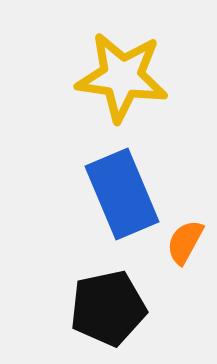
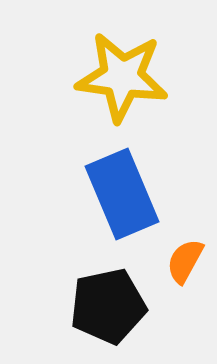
orange semicircle: moved 19 px down
black pentagon: moved 2 px up
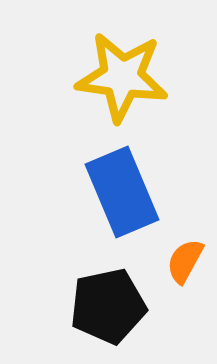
blue rectangle: moved 2 px up
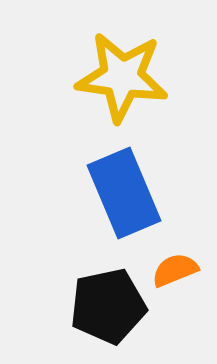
blue rectangle: moved 2 px right, 1 px down
orange semicircle: moved 10 px left, 9 px down; rotated 39 degrees clockwise
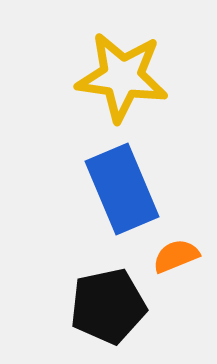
blue rectangle: moved 2 px left, 4 px up
orange semicircle: moved 1 px right, 14 px up
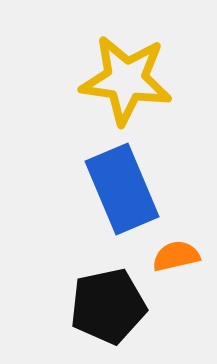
yellow star: moved 4 px right, 3 px down
orange semicircle: rotated 9 degrees clockwise
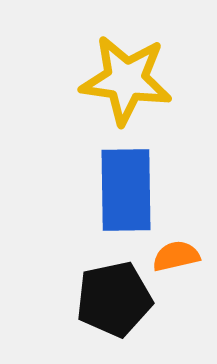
blue rectangle: moved 4 px right, 1 px down; rotated 22 degrees clockwise
black pentagon: moved 6 px right, 7 px up
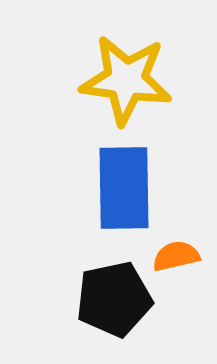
blue rectangle: moved 2 px left, 2 px up
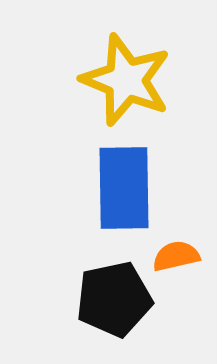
yellow star: rotated 14 degrees clockwise
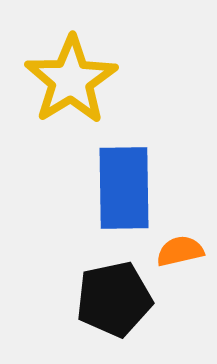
yellow star: moved 55 px left; rotated 18 degrees clockwise
orange semicircle: moved 4 px right, 5 px up
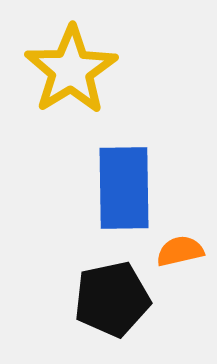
yellow star: moved 10 px up
black pentagon: moved 2 px left
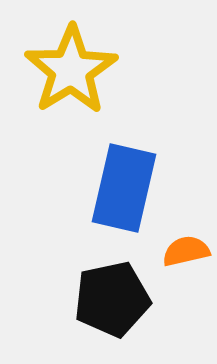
blue rectangle: rotated 14 degrees clockwise
orange semicircle: moved 6 px right
